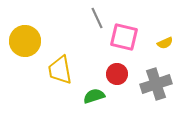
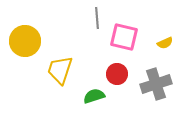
gray line: rotated 20 degrees clockwise
yellow trapezoid: rotated 28 degrees clockwise
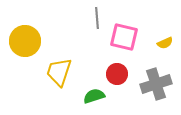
yellow trapezoid: moved 1 px left, 2 px down
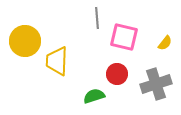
yellow semicircle: rotated 28 degrees counterclockwise
yellow trapezoid: moved 2 px left, 11 px up; rotated 16 degrees counterclockwise
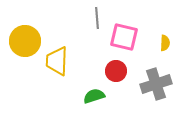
yellow semicircle: rotated 35 degrees counterclockwise
red circle: moved 1 px left, 3 px up
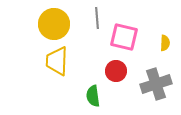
yellow circle: moved 29 px right, 17 px up
green semicircle: moved 1 px left; rotated 80 degrees counterclockwise
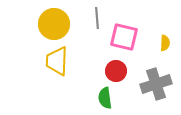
green semicircle: moved 12 px right, 2 px down
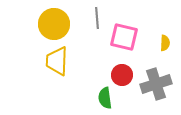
red circle: moved 6 px right, 4 px down
